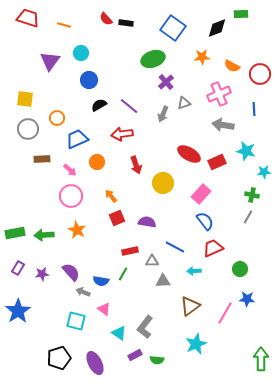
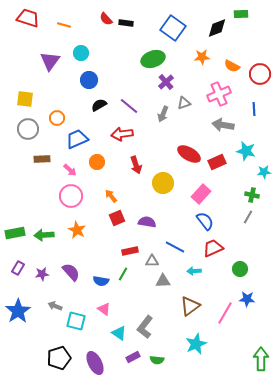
gray arrow at (83, 292): moved 28 px left, 14 px down
purple rectangle at (135, 355): moved 2 px left, 2 px down
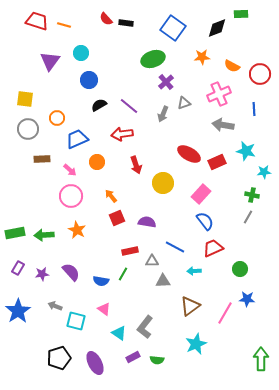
red trapezoid at (28, 18): moved 9 px right, 3 px down
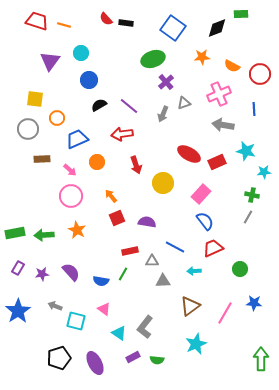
yellow square at (25, 99): moved 10 px right
blue star at (247, 299): moved 7 px right, 4 px down
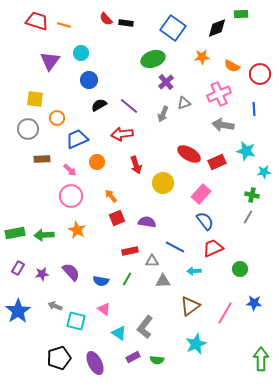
green line at (123, 274): moved 4 px right, 5 px down
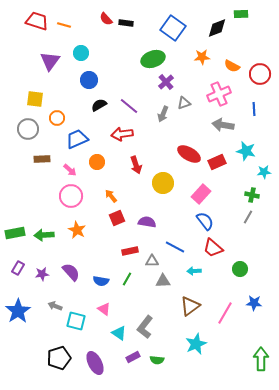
red trapezoid at (213, 248): rotated 115 degrees counterclockwise
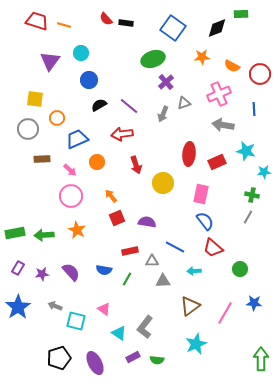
red ellipse at (189, 154): rotated 65 degrees clockwise
pink rectangle at (201, 194): rotated 30 degrees counterclockwise
blue semicircle at (101, 281): moved 3 px right, 11 px up
blue star at (18, 311): moved 4 px up
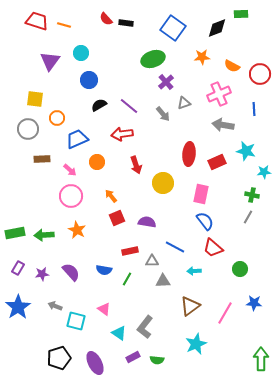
gray arrow at (163, 114): rotated 63 degrees counterclockwise
